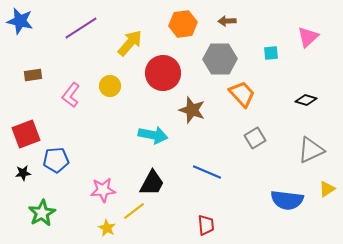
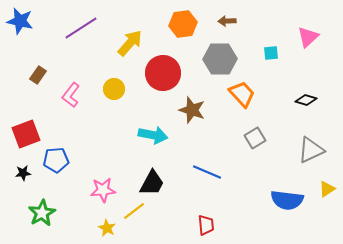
brown rectangle: moved 5 px right; rotated 48 degrees counterclockwise
yellow circle: moved 4 px right, 3 px down
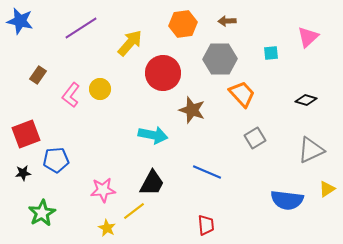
yellow circle: moved 14 px left
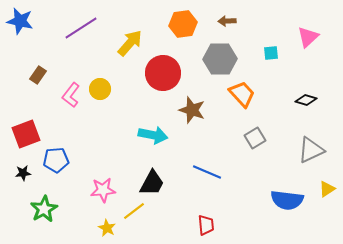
green star: moved 2 px right, 4 px up
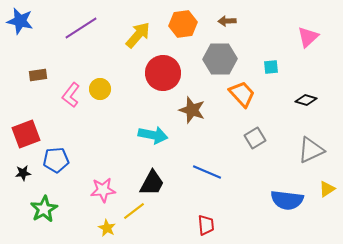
yellow arrow: moved 8 px right, 8 px up
cyan square: moved 14 px down
brown rectangle: rotated 48 degrees clockwise
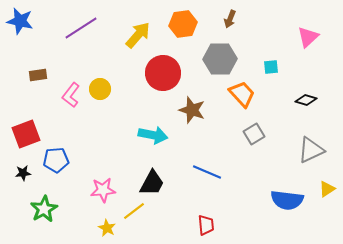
brown arrow: moved 3 px right, 2 px up; rotated 66 degrees counterclockwise
gray square: moved 1 px left, 4 px up
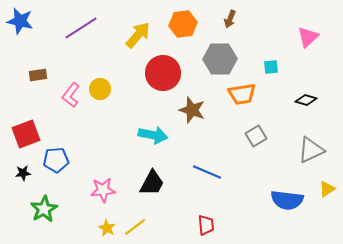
orange trapezoid: rotated 124 degrees clockwise
gray square: moved 2 px right, 2 px down
yellow line: moved 1 px right, 16 px down
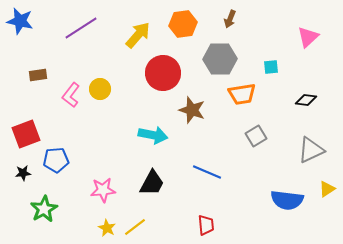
black diamond: rotated 10 degrees counterclockwise
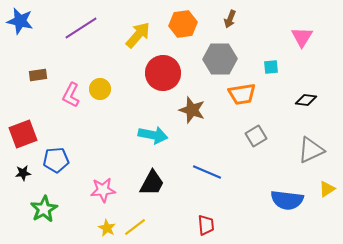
pink triangle: moved 6 px left; rotated 15 degrees counterclockwise
pink L-shape: rotated 10 degrees counterclockwise
red square: moved 3 px left
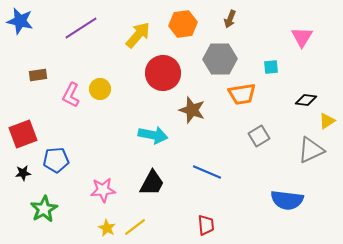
gray square: moved 3 px right
yellow triangle: moved 68 px up
